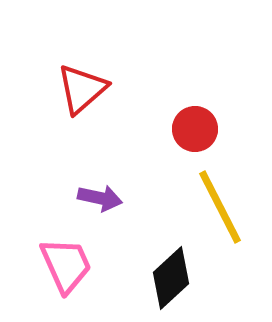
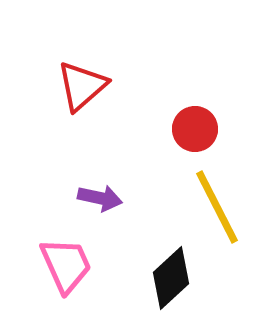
red triangle: moved 3 px up
yellow line: moved 3 px left
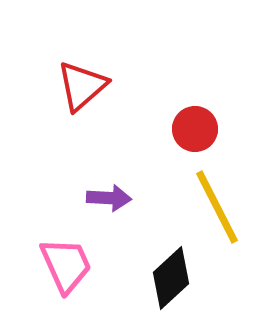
purple arrow: moved 9 px right; rotated 9 degrees counterclockwise
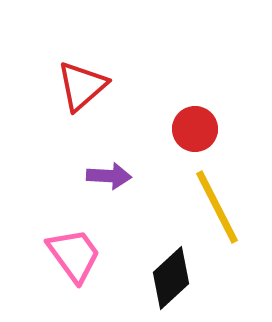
purple arrow: moved 22 px up
pink trapezoid: moved 8 px right, 10 px up; rotated 12 degrees counterclockwise
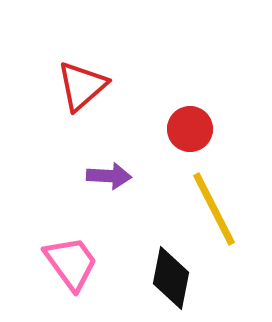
red circle: moved 5 px left
yellow line: moved 3 px left, 2 px down
pink trapezoid: moved 3 px left, 8 px down
black diamond: rotated 36 degrees counterclockwise
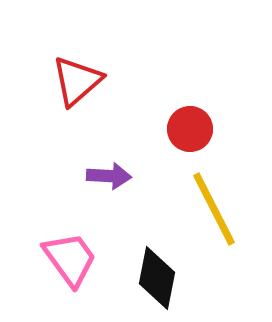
red triangle: moved 5 px left, 5 px up
pink trapezoid: moved 1 px left, 4 px up
black diamond: moved 14 px left
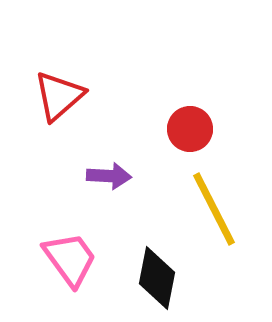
red triangle: moved 18 px left, 15 px down
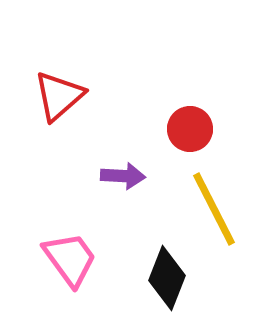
purple arrow: moved 14 px right
black diamond: moved 10 px right; rotated 10 degrees clockwise
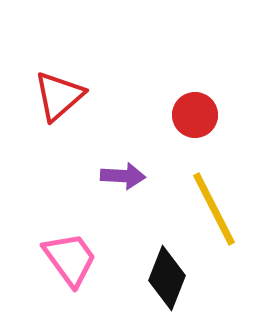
red circle: moved 5 px right, 14 px up
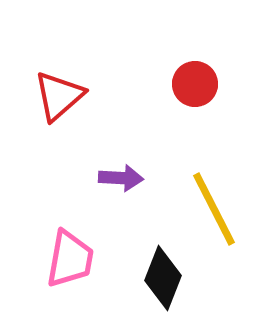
red circle: moved 31 px up
purple arrow: moved 2 px left, 2 px down
pink trapezoid: rotated 46 degrees clockwise
black diamond: moved 4 px left
